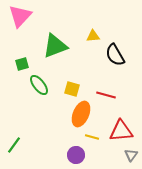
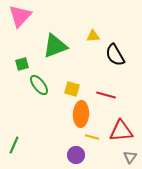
orange ellipse: rotated 20 degrees counterclockwise
green line: rotated 12 degrees counterclockwise
gray triangle: moved 1 px left, 2 px down
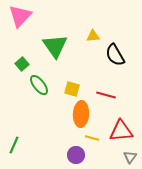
green triangle: rotated 44 degrees counterclockwise
green square: rotated 24 degrees counterclockwise
yellow line: moved 1 px down
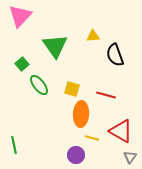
black semicircle: rotated 10 degrees clockwise
red triangle: rotated 35 degrees clockwise
green line: rotated 36 degrees counterclockwise
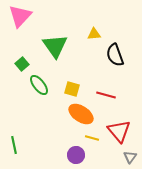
yellow triangle: moved 1 px right, 2 px up
orange ellipse: rotated 60 degrees counterclockwise
red triangle: moved 2 px left; rotated 20 degrees clockwise
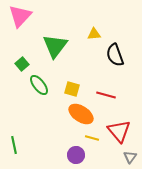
green triangle: rotated 12 degrees clockwise
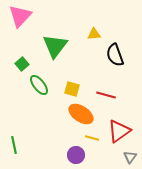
red triangle: rotated 35 degrees clockwise
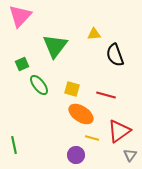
green square: rotated 16 degrees clockwise
gray triangle: moved 2 px up
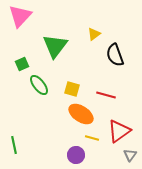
yellow triangle: rotated 32 degrees counterclockwise
